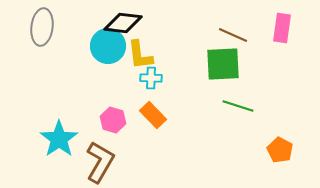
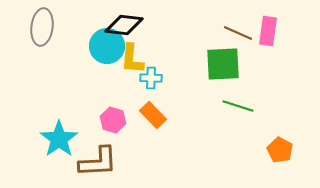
black diamond: moved 1 px right, 2 px down
pink rectangle: moved 14 px left, 3 px down
brown line: moved 5 px right, 2 px up
cyan circle: moved 1 px left
yellow L-shape: moved 8 px left, 4 px down; rotated 12 degrees clockwise
brown L-shape: moved 2 px left; rotated 57 degrees clockwise
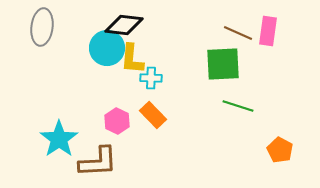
cyan circle: moved 2 px down
pink hexagon: moved 4 px right, 1 px down; rotated 10 degrees clockwise
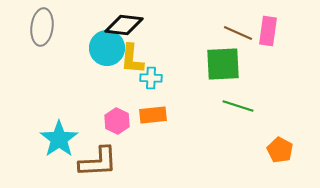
orange rectangle: rotated 52 degrees counterclockwise
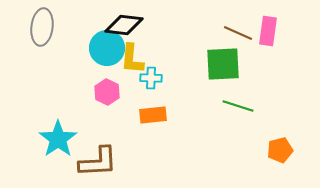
pink hexagon: moved 10 px left, 29 px up
cyan star: moved 1 px left
orange pentagon: rotated 30 degrees clockwise
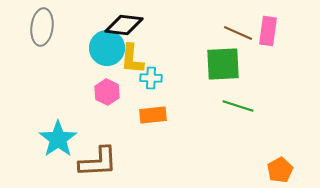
orange pentagon: moved 20 px down; rotated 15 degrees counterclockwise
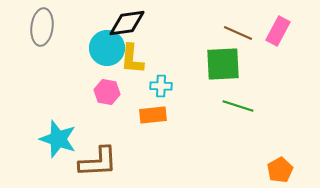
black diamond: moved 3 px right, 2 px up; rotated 15 degrees counterclockwise
pink rectangle: moved 10 px right; rotated 20 degrees clockwise
cyan cross: moved 10 px right, 8 px down
pink hexagon: rotated 15 degrees counterclockwise
cyan star: rotated 18 degrees counterclockwise
